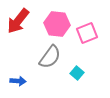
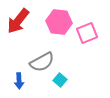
pink hexagon: moved 2 px right, 2 px up
gray semicircle: moved 8 px left, 5 px down; rotated 25 degrees clockwise
cyan square: moved 17 px left, 7 px down
blue arrow: moved 1 px right; rotated 84 degrees clockwise
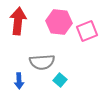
red arrow: rotated 148 degrees clockwise
pink square: moved 2 px up
gray semicircle: rotated 25 degrees clockwise
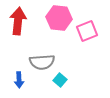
pink hexagon: moved 4 px up
blue arrow: moved 1 px up
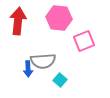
pink square: moved 3 px left, 10 px down
gray semicircle: moved 1 px right, 1 px up
blue arrow: moved 9 px right, 11 px up
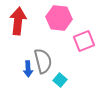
gray semicircle: rotated 100 degrees counterclockwise
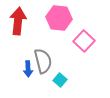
pink square: rotated 25 degrees counterclockwise
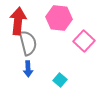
gray semicircle: moved 15 px left, 18 px up
